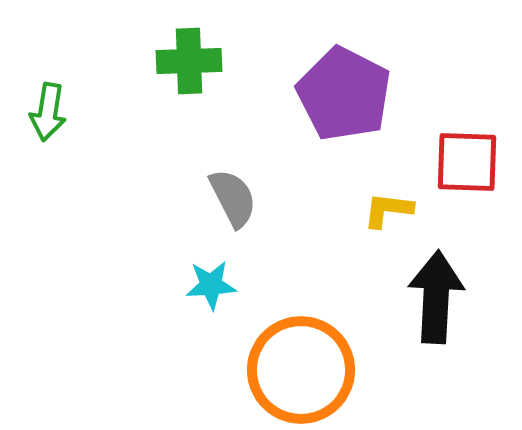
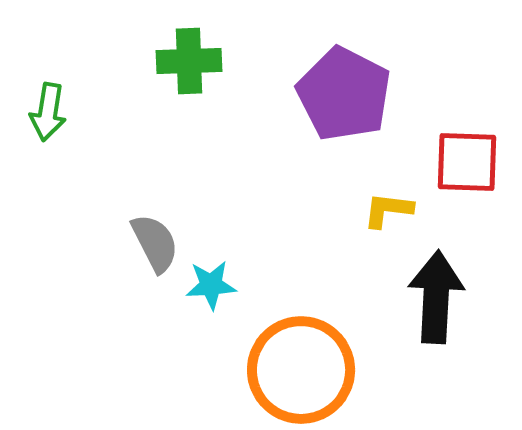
gray semicircle: moved 78 px left, 45 px down
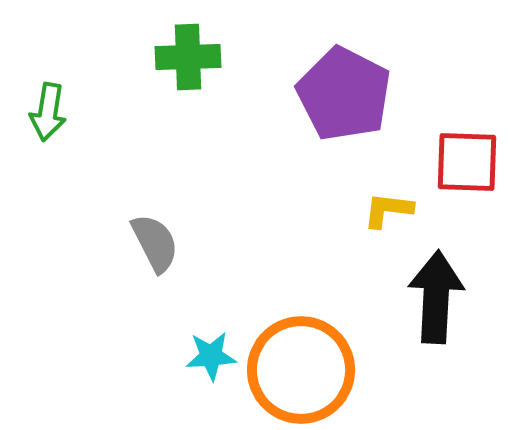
green cross: moved 1 px left, 4 px up
cyan star: moved 71 px down
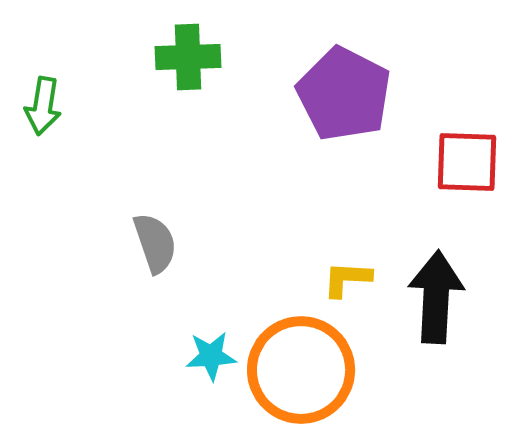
green arrow: moved 5 px left, 6 px up
yellow L-shape: moved 41 px left, 69 px down; rotated 4 degrees counterclockwise
gray semicircle: rotated 8 degrees clockwise
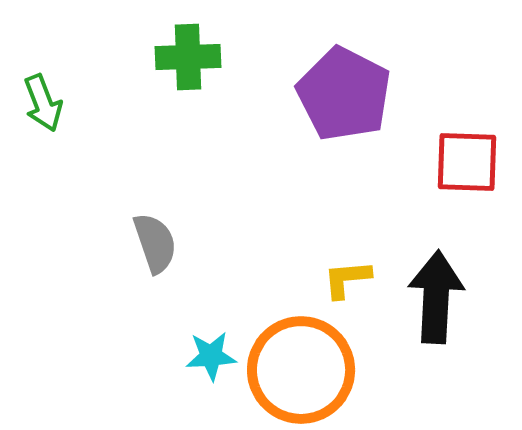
green arrow: moved 3 px up; rotated 30 degrees counterclockwise
yellow L-shape: rotated 8 degrees counterclockwise
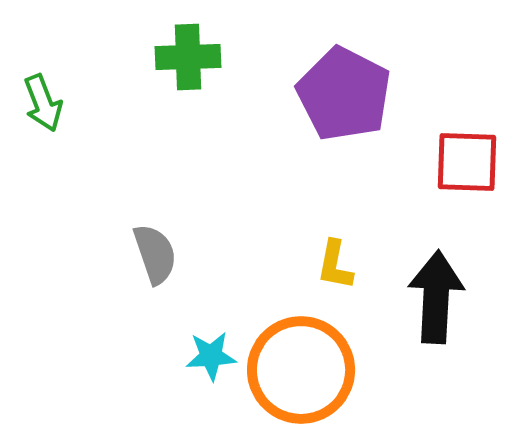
gray semicircle: moved 11 px down
yellow L-shape: moved 12 px left, 14 px up; rotated 74 degrees counterclockwise
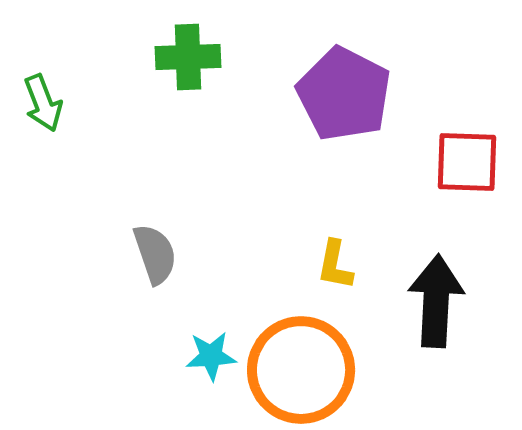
black arrow: moved 4 px down
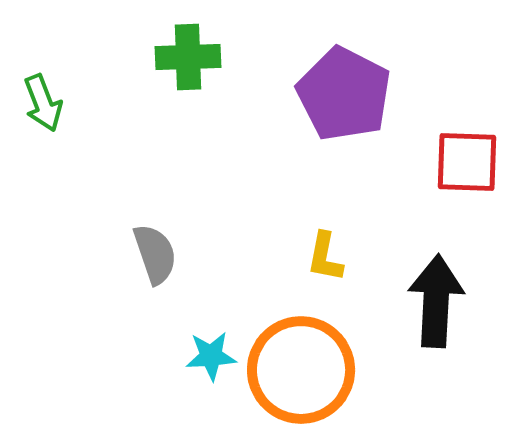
yellow L-shape: moved 10 px left, 8 px up
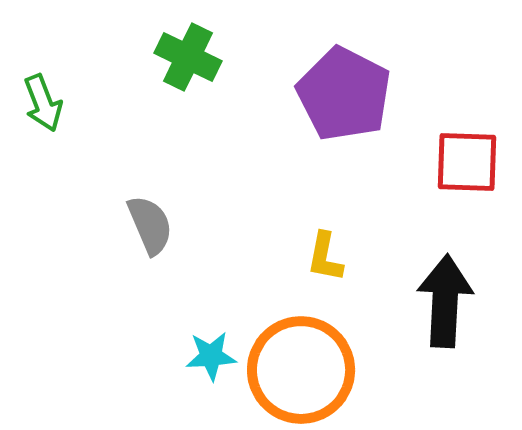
green cross: rotated 28 degrees clockwise
gray semicircle: moved 5 px left, 29 px up; rotated 4 degrees counterclockwise
black arrow: moved 9 px right
